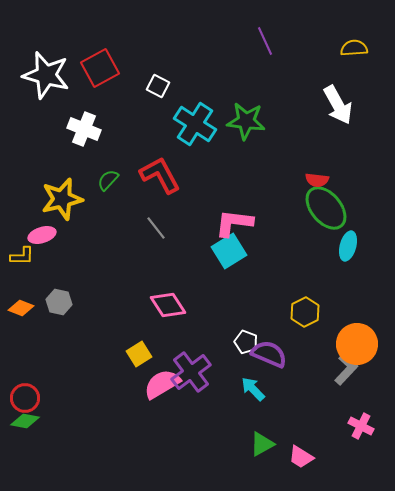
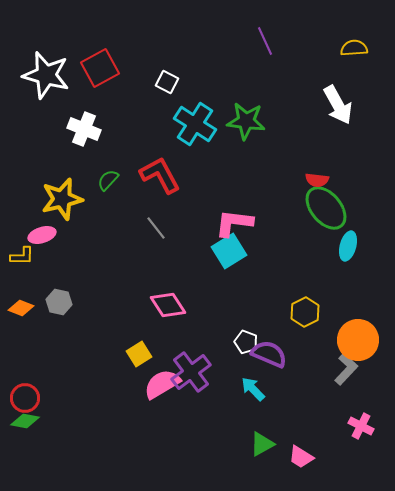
white square: moved 9 px right, 4 px up
orange circle: moved 1 px right, 4 px up
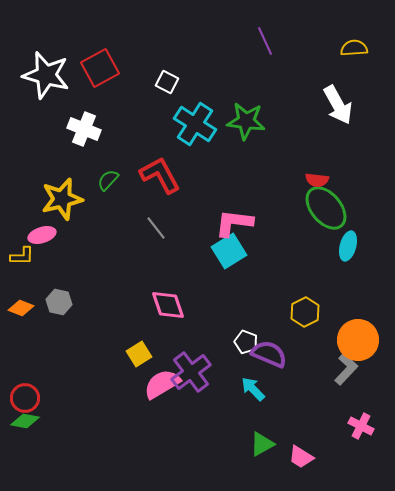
pink diamond: rotated 15 degrees clockwise
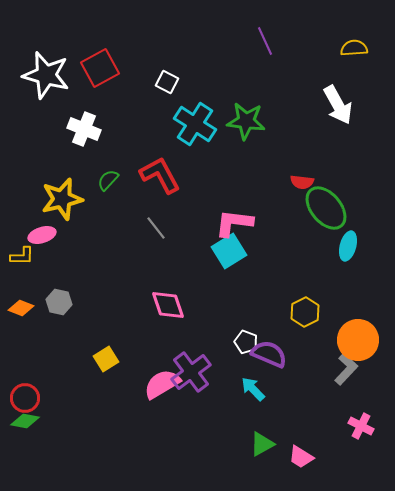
red semicircle: moved 15 px left, 2 px down
yellow square: moved 33 px left, 5 px down
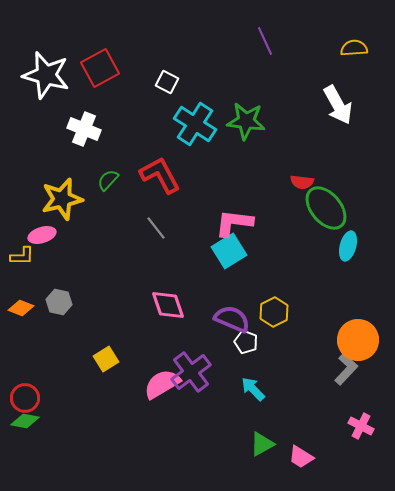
yellow hexagon: moved 31 px left
purple semicircle: moved 37 px left, 35 px up
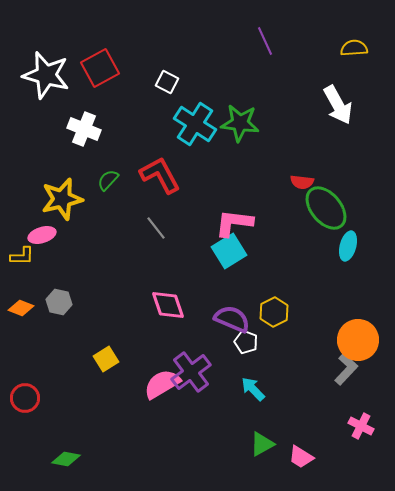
green star: moved 6 px left, 2 px down
green diamond: moved 41 px right, 38 px down
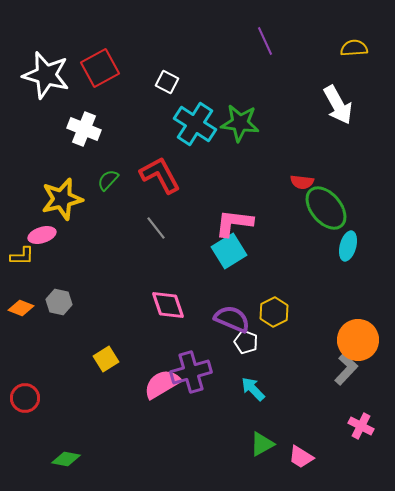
purple cross: rotated 21 degrees clockwise
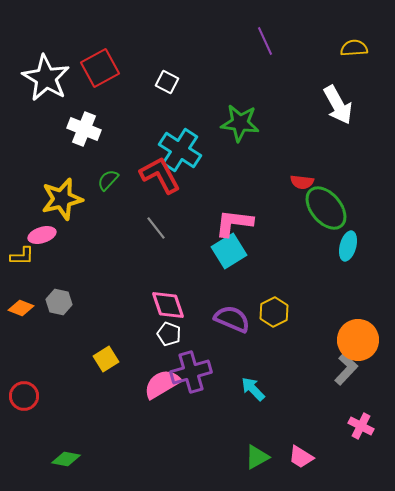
white star: moved 3 px down; rotated 15 degrees clockwise
cyan cross: moved 15 px left, 26 px down
white pentagon: moved 77 px left, 8 px up
red circle: moved 1 px left, 2 px up
green triangle: moved 5 px left, 13 px down
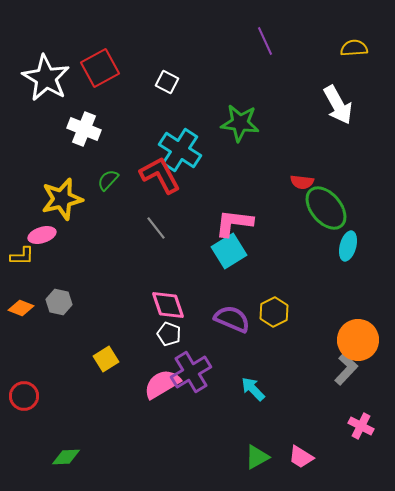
purple cross: rotated 15 degrees counterclockwise
green diamond: moved 2 px up; rotated 12 degrees counterclockwise
